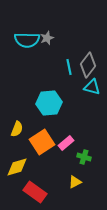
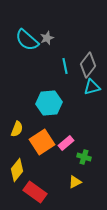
cyan semicircle: rotated 40 degrees clockwise
cyan line: moved 4 px left, 1 px up
cyan triangle: rotated 30 degrees counterclockwise
yellow diamond: moved 3 px down; rotated 35 degrees counterclockwise
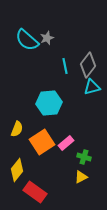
yellow triangle: moved 6 px right, 5 px up
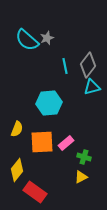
orange square: rotated 30 degrees clockwise
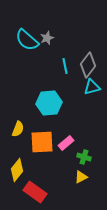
yellow semicircle: moved 1 px right
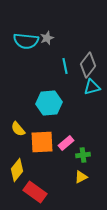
cyan semicircle: moved 1 px left, 1 px down; rotated 35 degrees counterclockwise
yellow semicircle: rotated 119 degrees clockwise
green cross: moved 1 px left, 2 px up; rotated 24 degrees counterclockwise
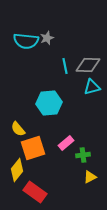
gray diamond: rotated 55 degrees clockwise
orange square: moved 9 px left, 6 px down; rotated 15 degrees counterclockwise
yellow triangle: moved 9 px right
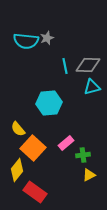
orange square: rotated 30 degrees counterclockwise
yellow triangle: moved 1 px left, 2 px up
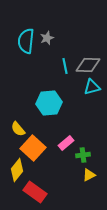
cyan semicircle: rotated 90 degrees clockwise
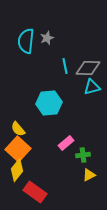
gray diamond: moved 3 px down
orange square: moved 15 px left, 1 px down
